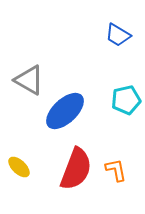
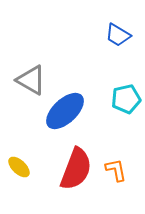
gray triangle: moved 2 px right
cyan pentagon: moved 1 px up
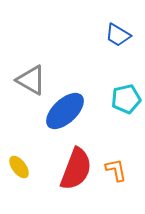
yellow ellipse: rotated 10 degrees clockwise
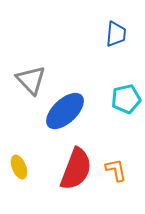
blue trapezoid: moved 2 px left, 1 px up; rotated 116 degrees counterclockwise
gray triangle: rotated 16 degrees clockwise
yellow ellipse: rotated 15 degrees clockwise
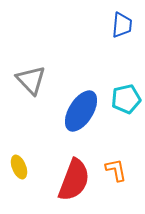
blue trapezoid: moved 6 px right, 9 px up
blue ellipse: moved 16 px right; rotated 15 degrees counterclockwise
red semicircle: moved 2 px left, 11 px down
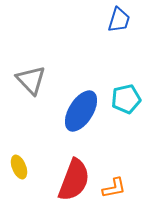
blue trapezoid: moved 3 px left, 5 px up; rotated 12 degrees clockwise
orange L-shape: moved 2 px left, 18 px down; rotated 90 degrees clockwise
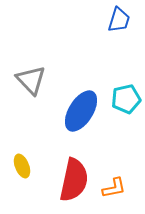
yellow ellipse: moved 3 px right, 1 px up
red semicircle: rotated 9 degrees counterclockwise
